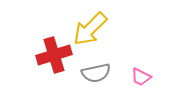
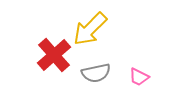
red cross: rotated 24 degrees counterclockwise
pink trapezoid: moved 2 px left
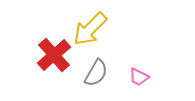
gray semicircle: rotated 48 degrees counterclockwise
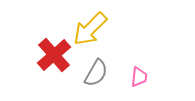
pink trapezoid: rotated 110 degrees counterclockwise
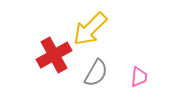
red cross: rotated 12 degrees clockwise
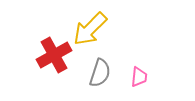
gray semicircle: moved 4 px right; rotated 12 degrees counterclockwise
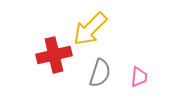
red cross: rotated 16 degrees clockwise
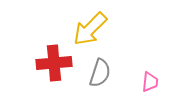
red cross: moved 8 px down; rotated 8 degrees clockwise
pink trapezoid: moved 11 px right, 5 px down
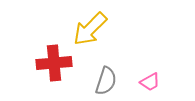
gray semicircle: moved 6 px right, 8 px down
pink trapezoid: rotated 55 degrees clockwise
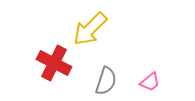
red cross: rotated 32 degrees clockwise
pink trapezoid: rotated 10 degrees counterclockwise
